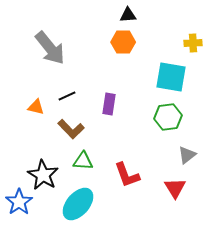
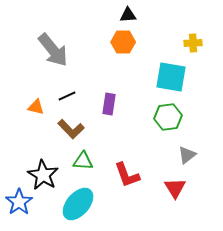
gray arrow: moved 3 px right, 2 px down
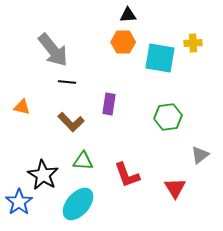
cyan square: moved 11 px left, 19 px up
black line: moved 14 px up; rotated 30 degrees clockwise
orange triangle: moved 14 px left
brown L-shape: moved 7 px up
gray triangle: moved 13 px right
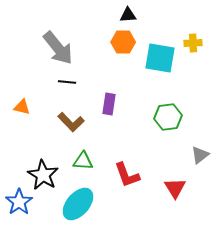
gray arrow: moved 5 px right, 2 px up
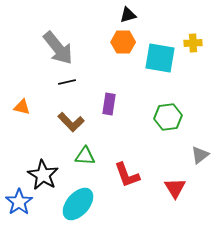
black triangle: rotated 12 degrees counterclockwise
black line: rotated 18 degrees counterclockwise
green triangle: moved 2 px right, 5 px up
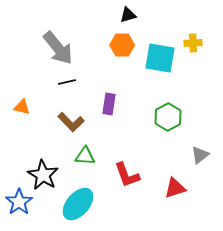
orange hexagon: moved 1 px left, 3 px down
green hexagon: rotated 20 degrees counterclockwise
red triangle: rotated 45 degrees clockwise
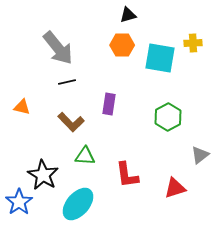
red L-shape: rotated 12 degrees clockwise
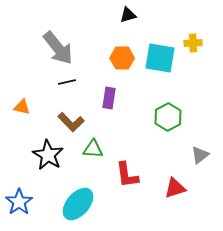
orange hexagon: moved 13 px down
purple rectangle: moved 6 px up
green triangle: moved 8 px right, 7 px up
black star: moved 5 px right, 20 px up
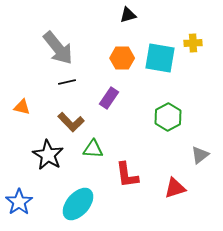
purple rectangle: rotated 25 degrees clockwise
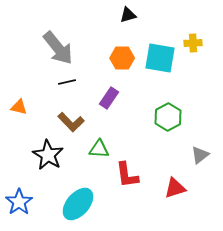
orange triangle: moved 3 px left
green triangle: moved 6 px right
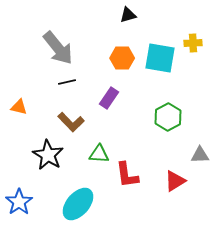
green triangle: moved 5 px down
gray triangle: rotated 36 degrees clockwise
red triangle: moved 7 px up; rotated 15 degrees counterclockwise
